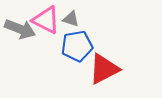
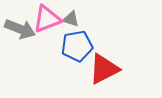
pink triangle: moved 1 px right, 1 px up; rotated 48 degrees counterclockwise
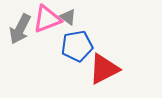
gray triangle: moved 3 px left, 2 px up; rotated 18 degrees clockwise
gray arrow: rotated 96 degrees clockwise
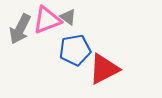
pink triangle: moved 1 px down
blue pentagon: moved 2 px left, 4 px down
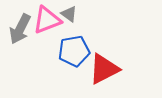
gray triangle: moved 1 px right, 3 px up
blue pentagon: moved 1 px left, 1 px down
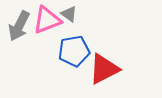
gray arrow: moved 1 px left, 3 px up
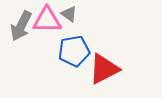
pink triangle: rotated 20 degrees clockwise
gray arrow: moved 2 px right
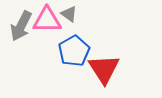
blue pentagon: rotated 20 degrees counterclockwise
red triangle: rotated 36 degrees counterclockwise
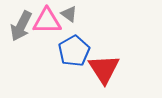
pink triangle: moved 1 px down
